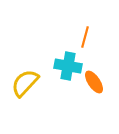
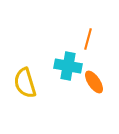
orange line: moved 3 px right, 2 px down
yellow semicircle: rotated 60 degrees counterclockwise
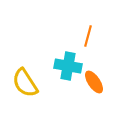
orange line: moved 3 px up
yellow semicircle: rotated 16 degrees counterclockwise
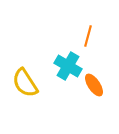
cyan cross: rotated 20 degrees clockwise
orange ellipse: moved 3 px down
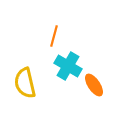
orange line: moved 34 px left
yellow semicircle: rotated 20 degrees clockwise
